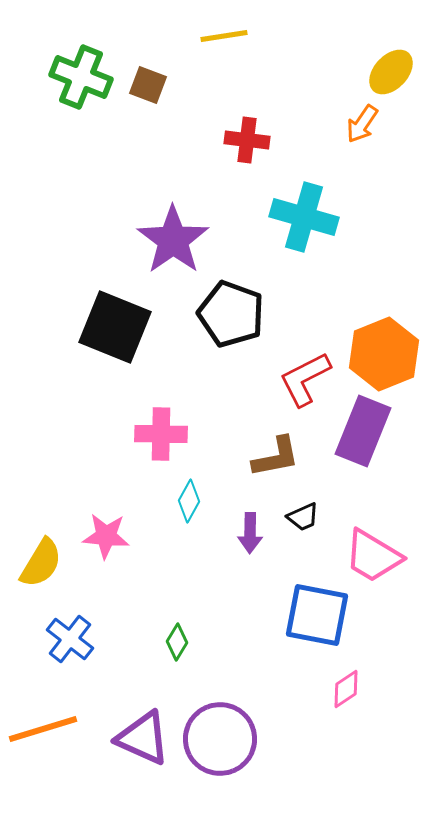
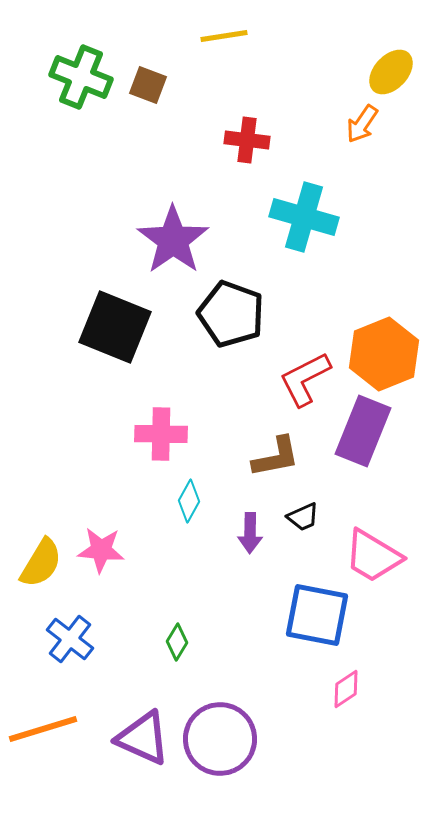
pink star: moved 5 px left, 14 px down
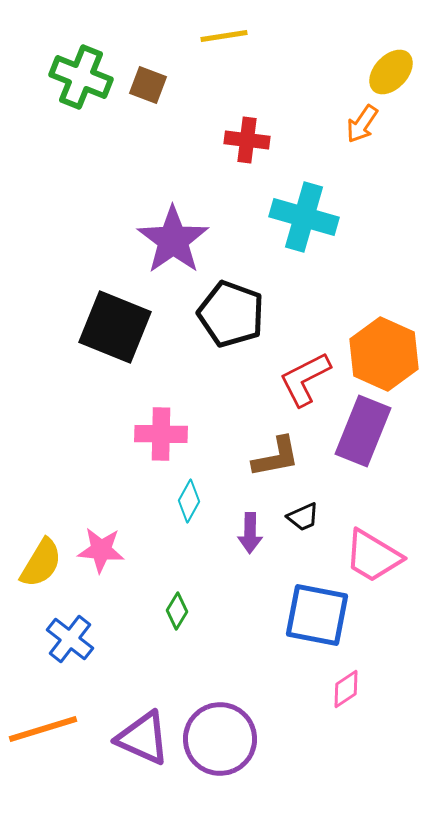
orange hexagon: rotated 14 degrees counterclockwise
green diamond: moved 31 px up
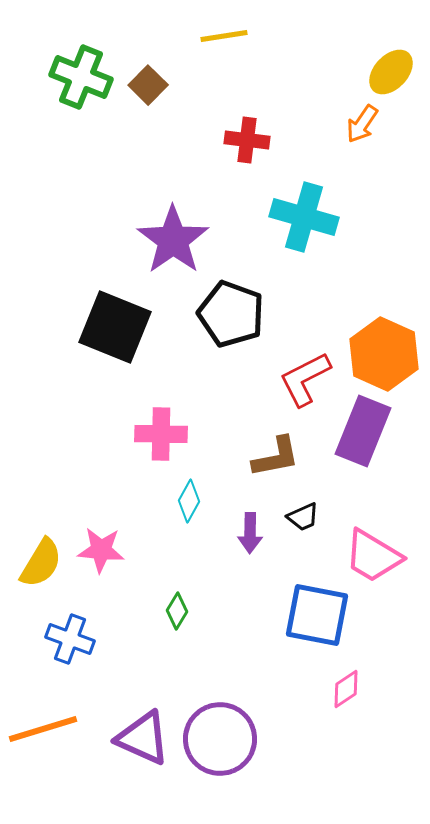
brown square: rotated 24 degrees clockwise
blue cross: rotated 18 degrees counterclockwise
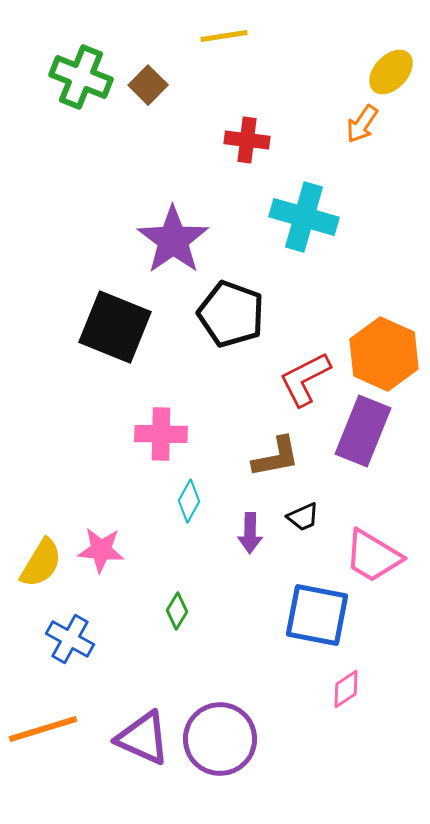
blue cross: rotated 9 degrees clockwise
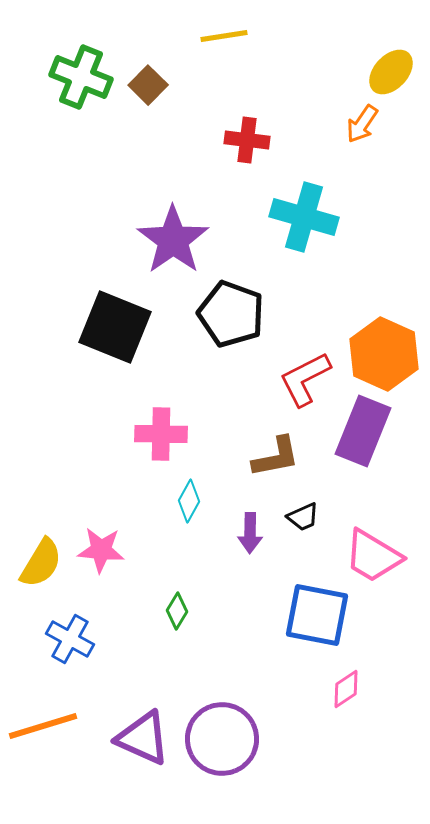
orange line: moved 3 px up
purple circle: moved 2 px right
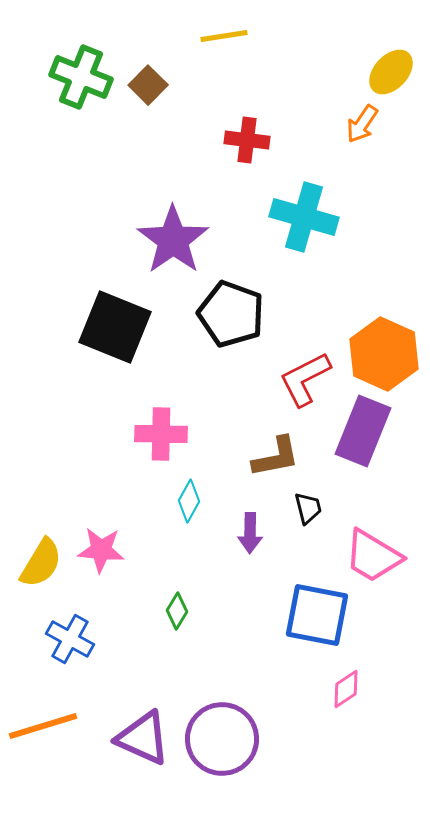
black trapezoid: moved 5 px right, 9 px up; rotated 80 degrees counterclockwise
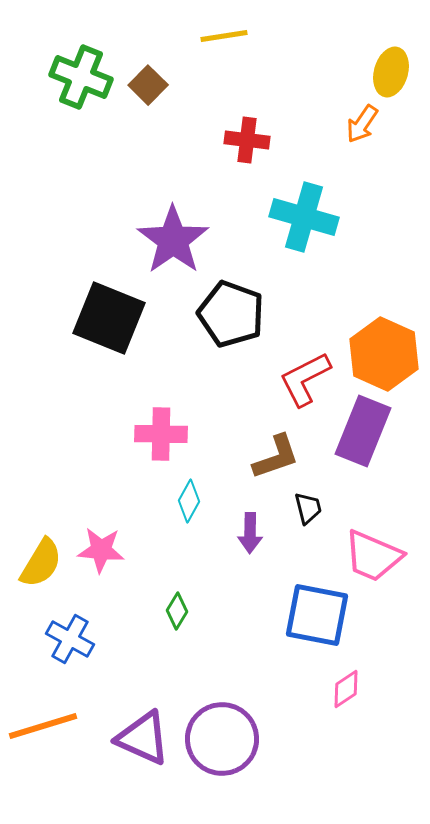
yellow ellipse: rotated 27 degrees counterclockwise
black square: moved 6 px left, 9 px up
brown L-shape: rotated 8 degrees counterclockwise
pink trapezoid: rotated 8 degrees counterclockwise
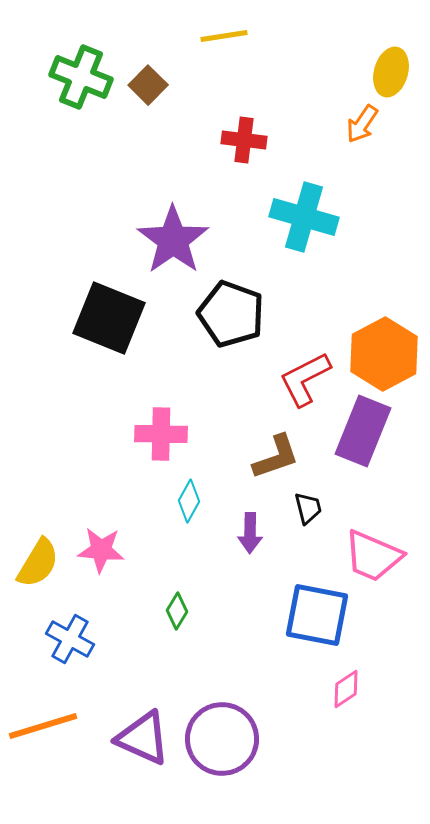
red cross: moved 3 px left
orange hexagon: rotated 8 degrees clockwise
yellow semicircle: moved 3 px left
